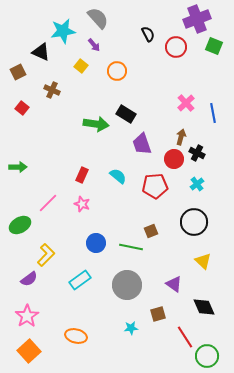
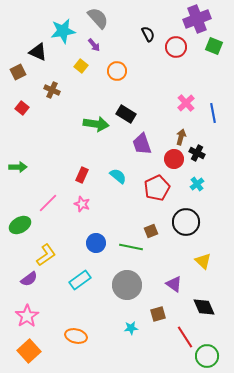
black triangle at (41, 52): moved 3 px left
red pentagon at (155, 186): moved 2 px right, 2 px down; rotated 20 degrees counterclockwise
black circle at (194, 222): moved 8 px left
yellow L-shape at (46, 255): rotated 10 degrees clockwise
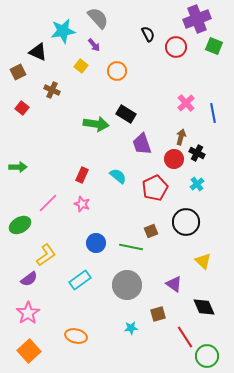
red pentagon at (157, 188): moved 2 px left
pink star at (27, 316): moved 1 px right, 3 px up
